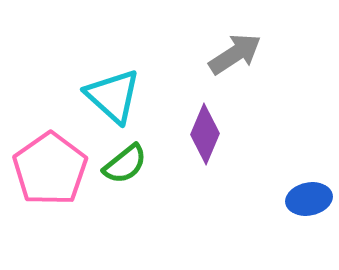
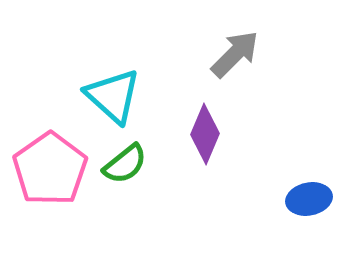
gray arrow: rotated 12 degrees counterclockwise
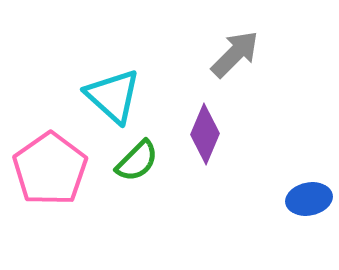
green semicircle: moved 12 px right, 3 px up; rotated 6 degrees counterclockwise
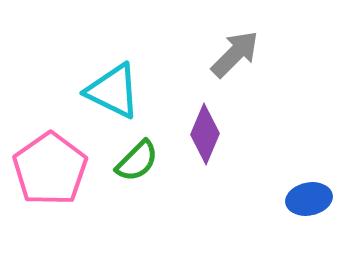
cyan triangle: moved 5 px up; rotated 16 degrees counterclockwise
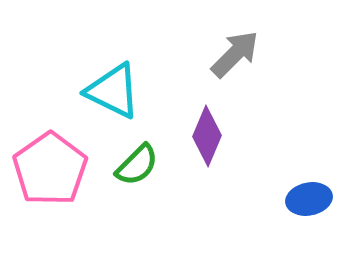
purple diamond: moved 2 px right, 2 px down
green semicircle: moved 4 px down
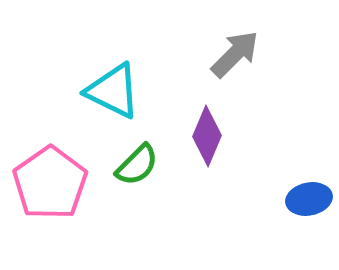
pink pentagon: moved 14 px down
